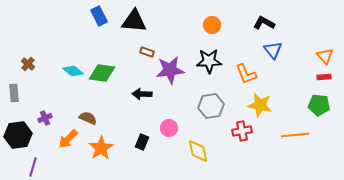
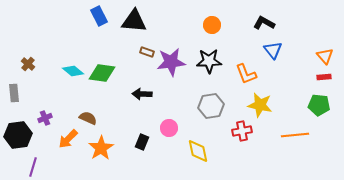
purple star: moved 1 px right, 8 px up
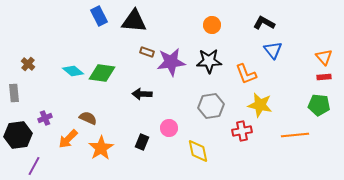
orange triangle: moved 1 px left, 1 px down
purple line: moved 1 px right, 1 px up; rotated 12 degrees clockwise
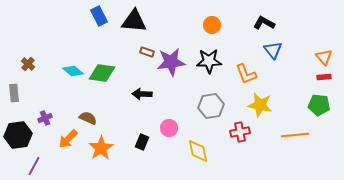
red cross: moved 2 px left, 1 px down
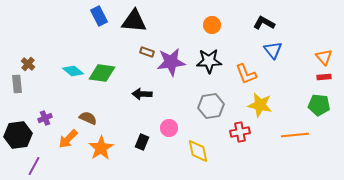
gray rectangle: moved 3 px right, 9 px up
